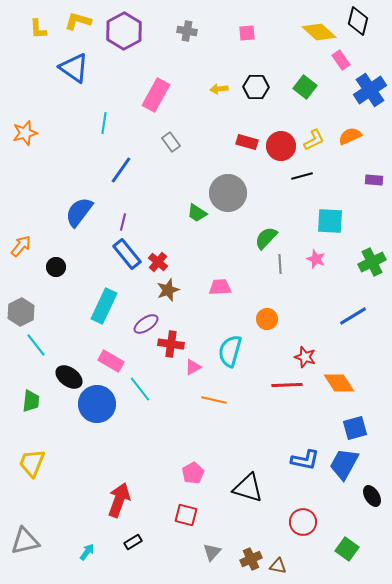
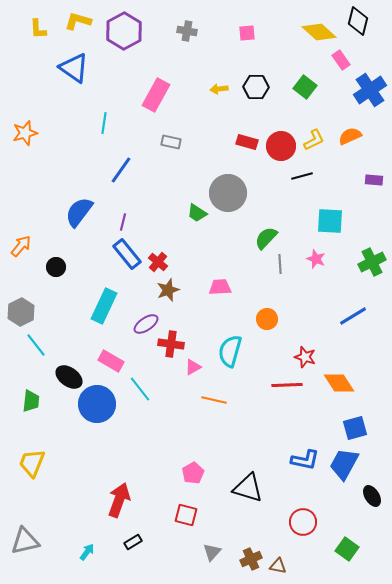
gray rectangle at (171, 142): rotated 42 degrees counterclockwise
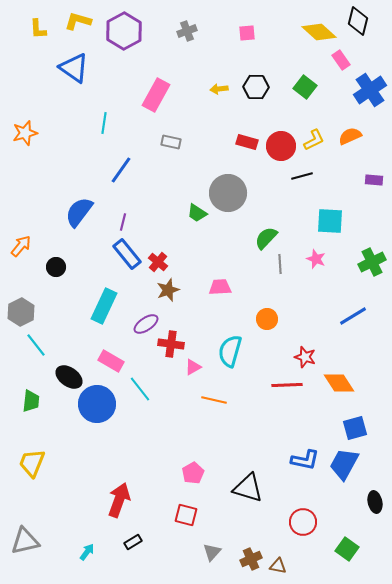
gray cross at (187, 31): rotated 30 degrees counterclockwise
black ellipse at (372, 496): moved 3 px right, 6 px down; rotated 20 degrees clockwise
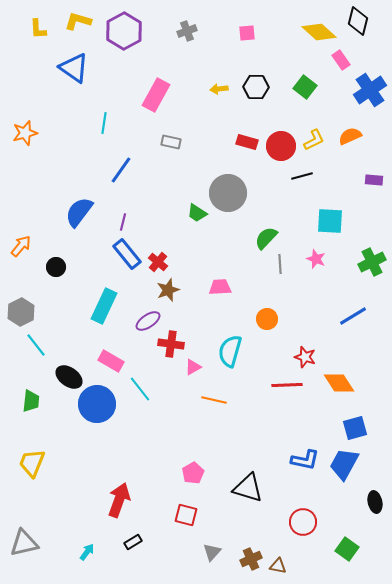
purple ellipse at (146, 324): moved 2 px right, 3 px up
gray triangle at (25, 541): moved 1 px left, 2 px down
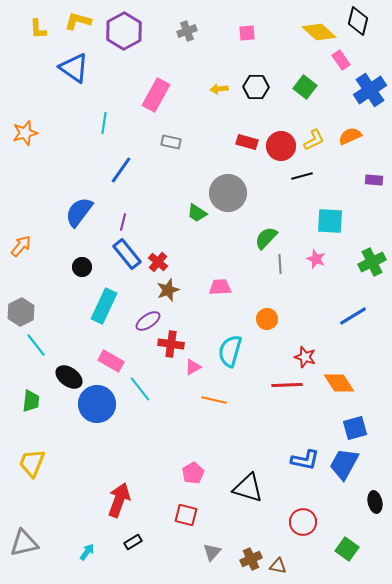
black circle at (56, 267): moved 26 px right
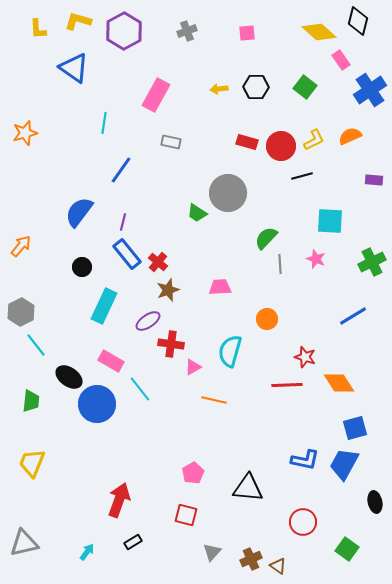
black triangle at (248, 488): rotated 12 degrees counterclockwise
brown triangle at (278, 566): rotated 24 degrees clockwise
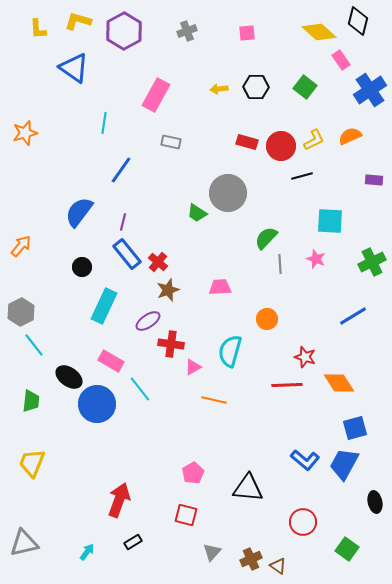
cyan line at (36, 345): moved 2 px left
blue L-shape at (305, 460): rotated 28 degrees clockwise
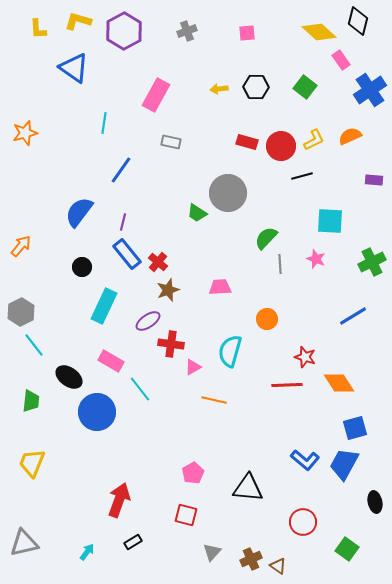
blue circle at (97, 404): moved 8 px down
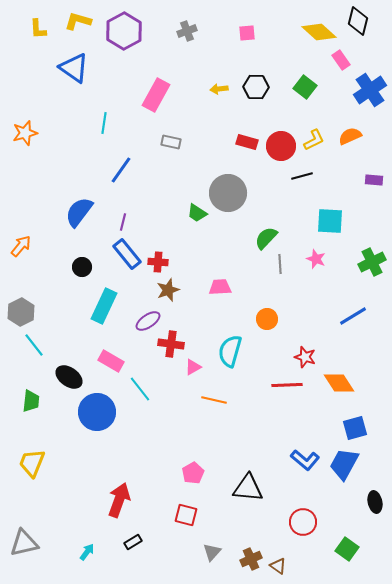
red cross at (158, 262): rotated 36 degrees counterclockwise
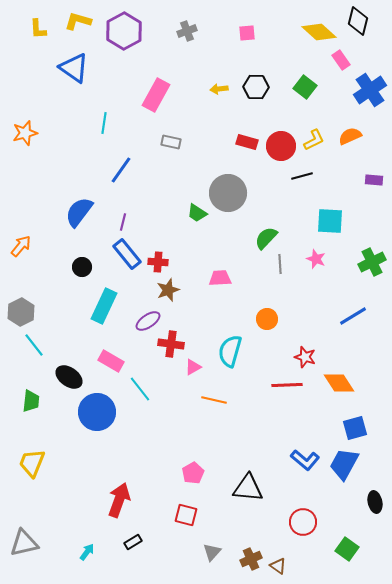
pink trapezoid at (220, 287): moved 9 px up
